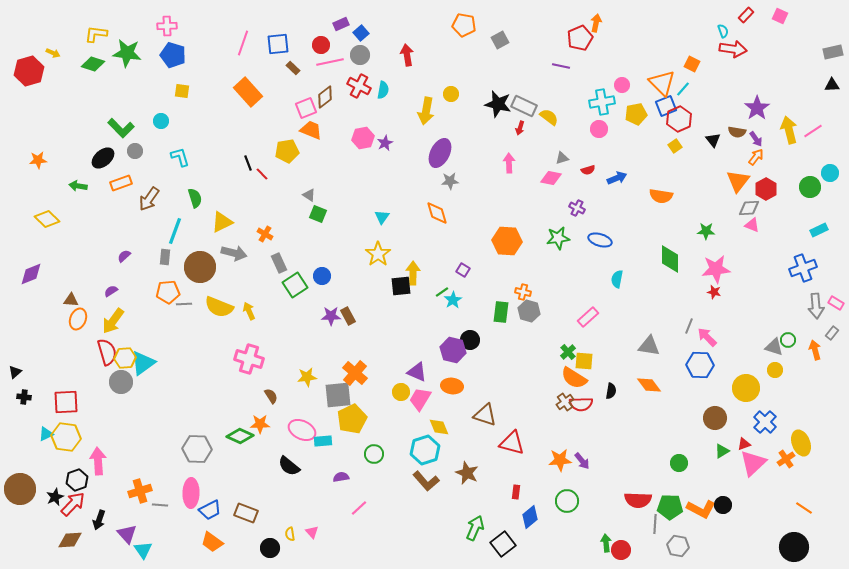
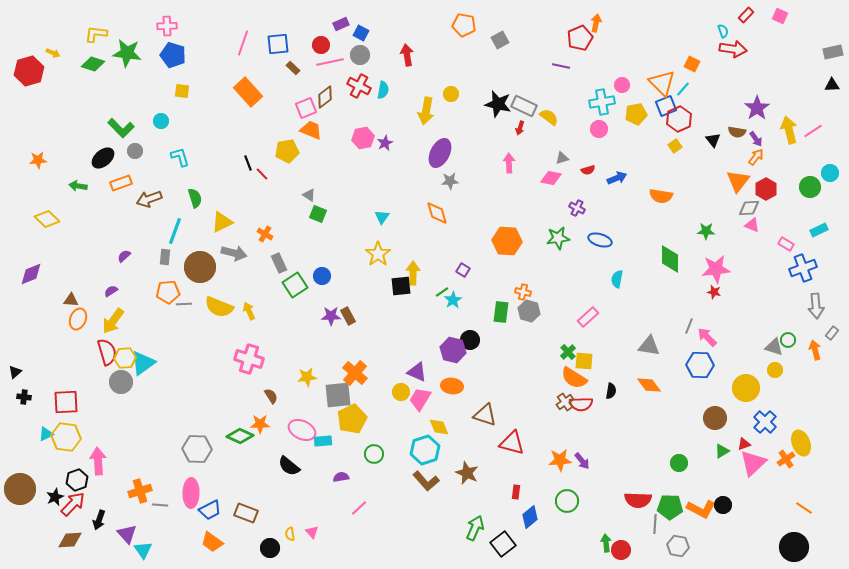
blue square at (361, 33): rotated 21 degrees counterclockwise
brown arrow at (149, 199): rotated 35 degrees clockwise
pink rectangle at (836, 303): moved 50 px left, 59 px up
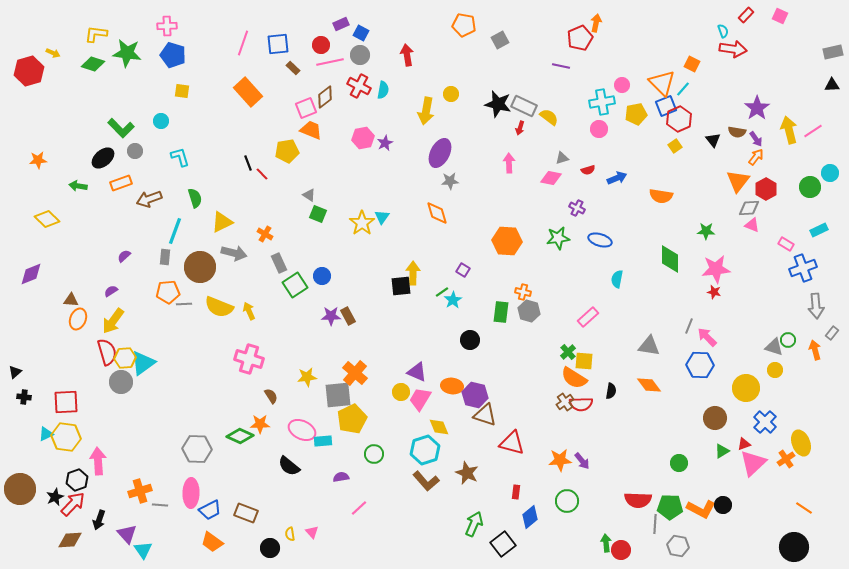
yellow star at (378, 254): moved 16 px left, 31 px up
purple hexagon at (453, 350): moved 22 px right, 45 px down
green arrow at (475, 528): moved 1 px left, 4 px up
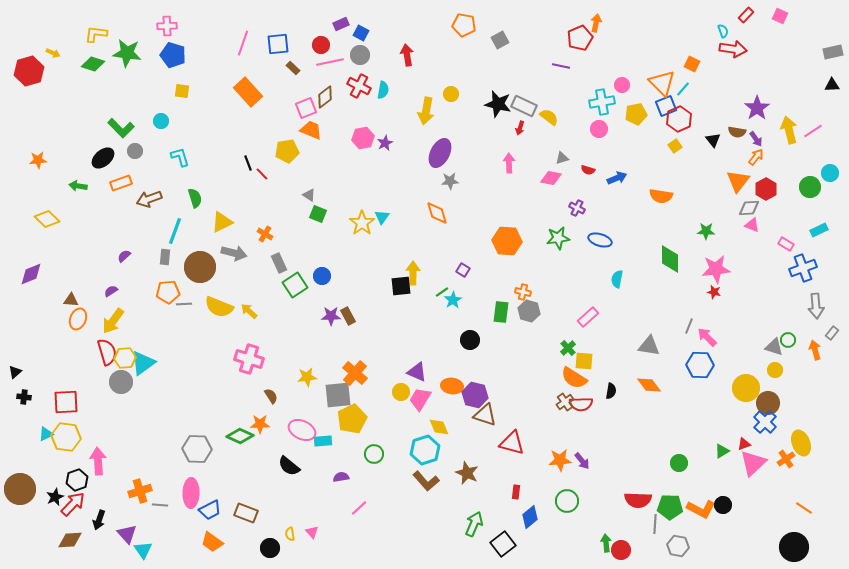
red semicircle at (588, 170): rotated 32 degrees clockwise
yellow arrow at (249, 311): rotated 24 degrees counterclockwise
green cross at (568, 352): moved 4 px up
brown circle at (715, 418): moved 53 px right, 15 px up
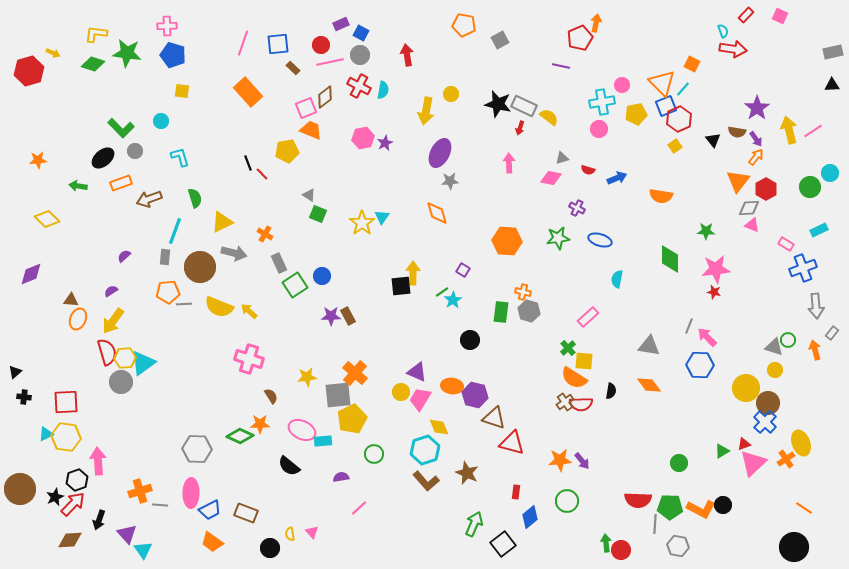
brown triangle at (485, 415): moved 9 px right, 3 px down
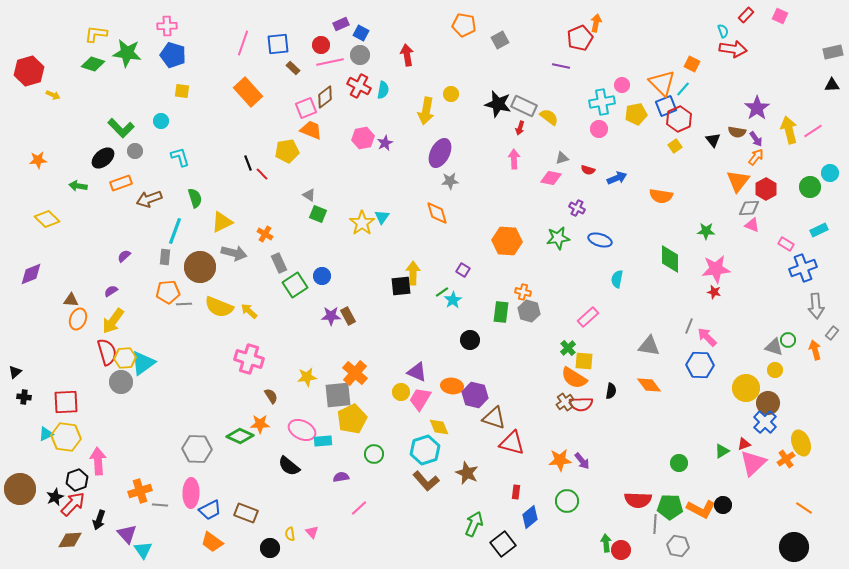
yellow arrow at (53, 53): moved 42 px down
pink arrow at (509, 163): moved 5 px right, 4 px up
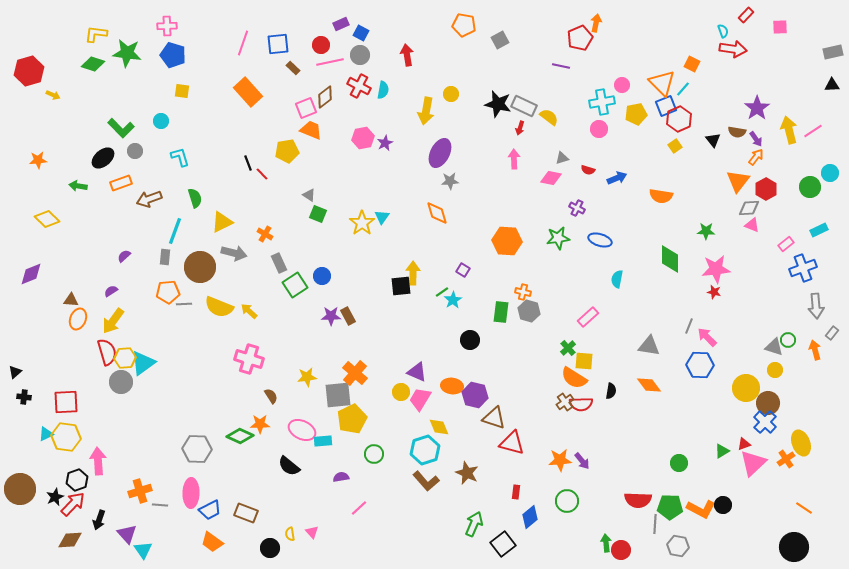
pink square at (780, 16): moved 11 px down; rotated 28 degrees counterclockwise
pink rectangle at (786, 244): rotated 70 degrees counterclockwise
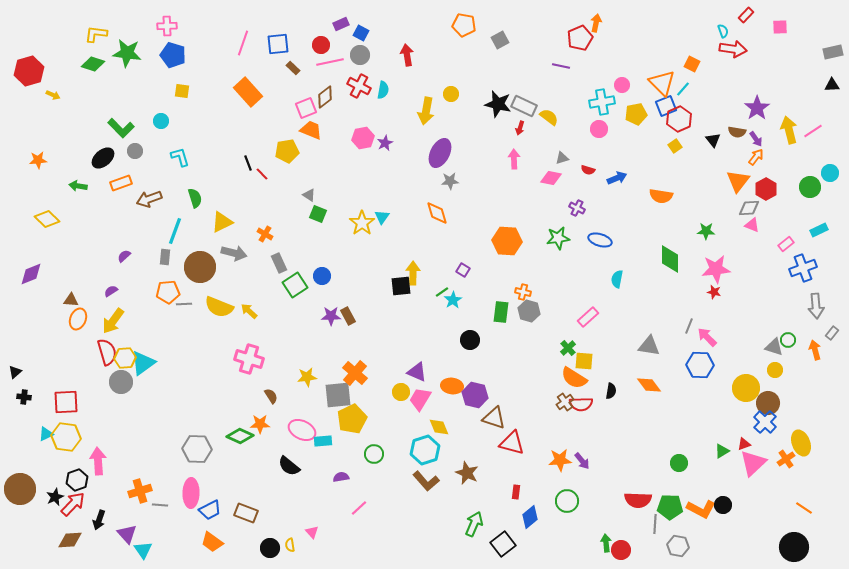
yellow semicircle at (290, 534): moved 11 px down
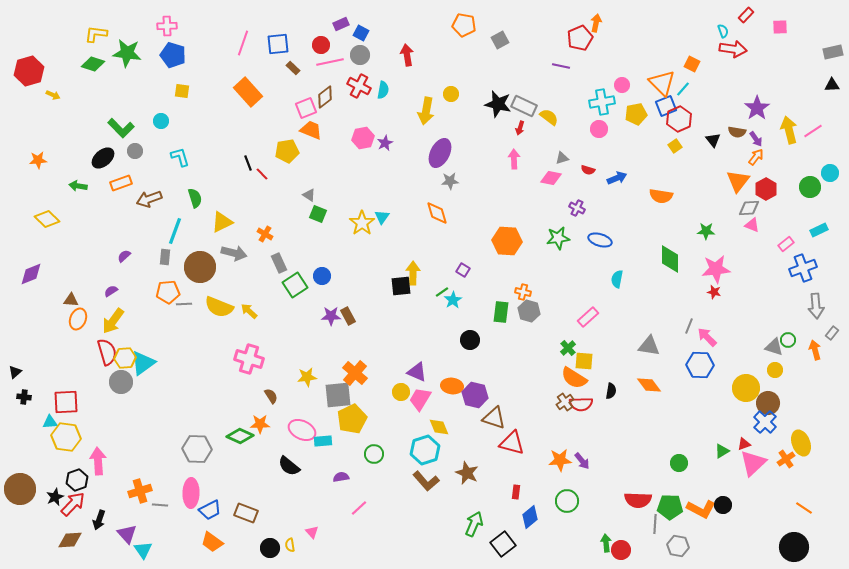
cyan triangle at (46, 434): moved 4 px right, 12 px up; rotated 21 degrees clockwise
